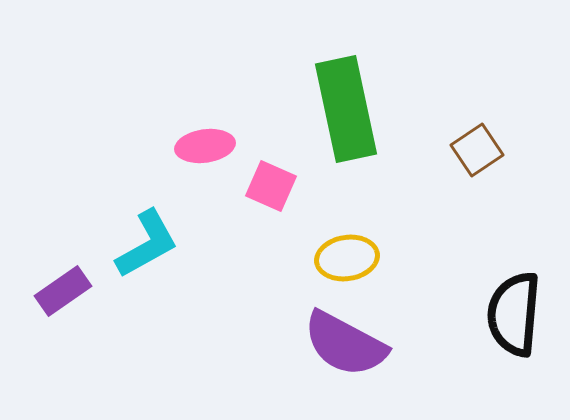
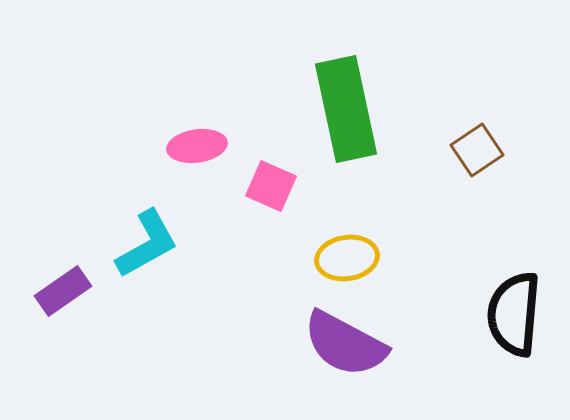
pink ellipse: moved 8 px left
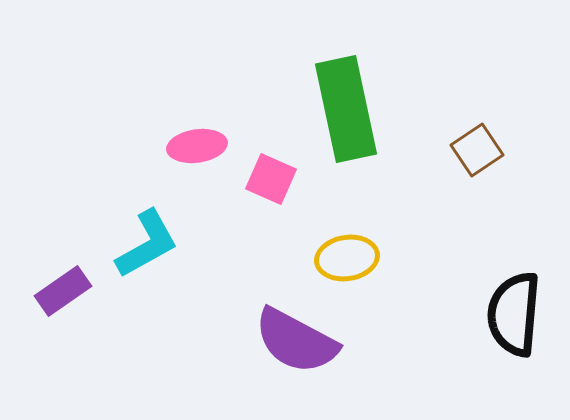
pink square: moved 7 px up
purple semicircle: moved 49 px left, 3 px up
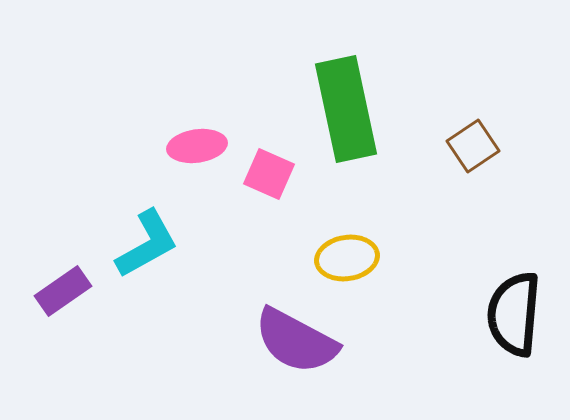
brown square: moved 4 px left, 4 px up
pink square: moved 2 px left, 5 px up
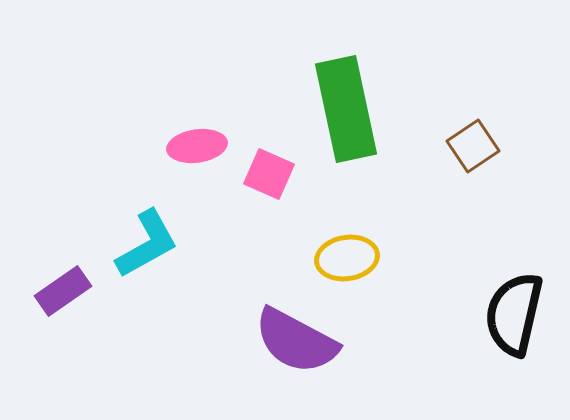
black semicircle: rotated 8 degrees clockwise
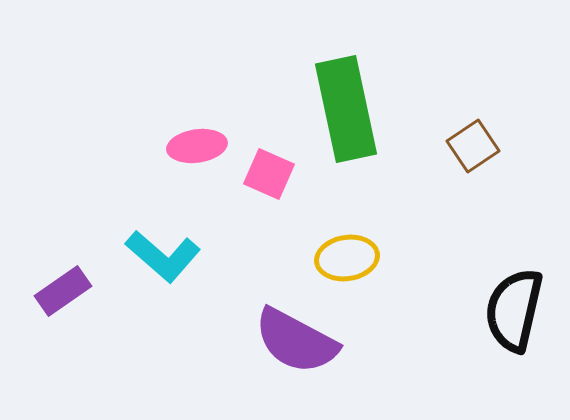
cyan L-shape: moved 16 px right, 12 px down; rotated 70 degrees clockwise
black semicircle: moved 4 px up
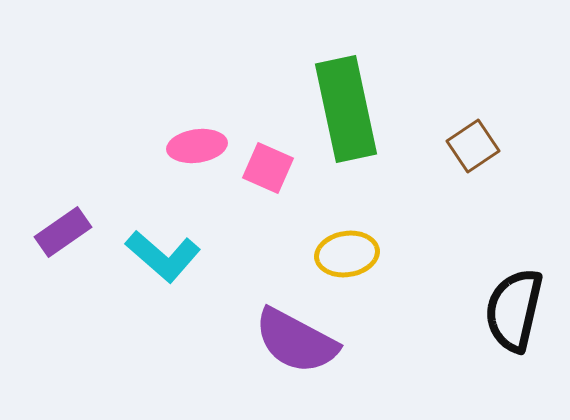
pink square: moved 1 px left, 6 px up
yellow ellipse: moved 4 px up
purple rectangle: moved 59 px up
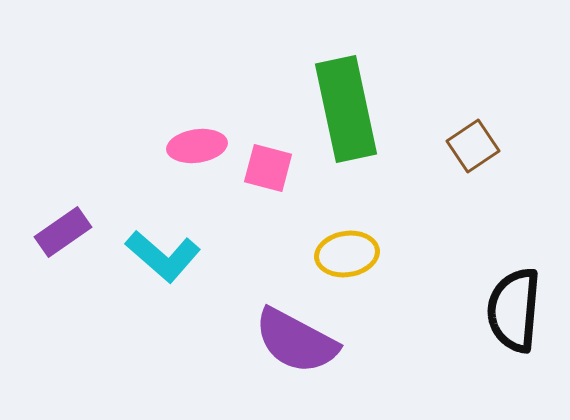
pink square: rotated 9 degrees counterclockwise
black semicircle: rotated 8 degrees counterclockwise
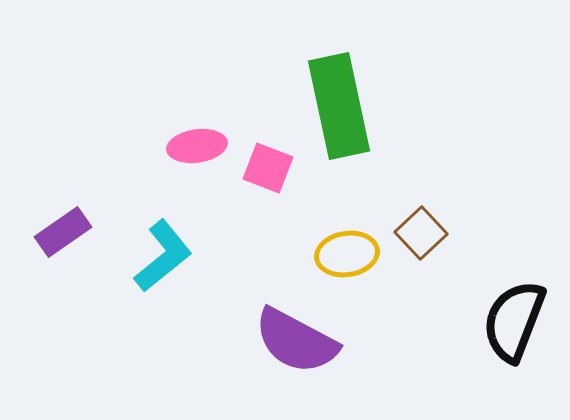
green rectangle: moved 7 px left, 3 px up
brown square: moved 52 px left, 87 px down; rotated 9 degrees counterclockwise
pink square: rotated 6 degrees clockwise
cyan L-shape: rotated 80 degrees counterclockwise
black semicircle: moved 11 px down; rotated 16 degrees clockwise
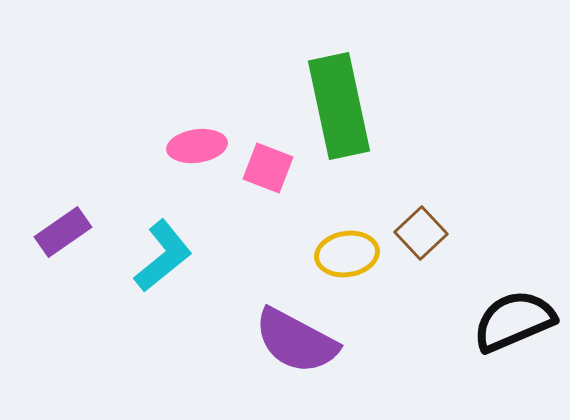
black semicircle: rotated 46 degrees clockwise
